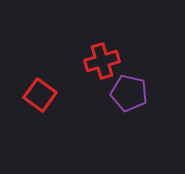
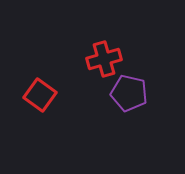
red cross: moved 2 px right, 2 px up
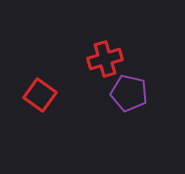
red cross: moved 1 px right
